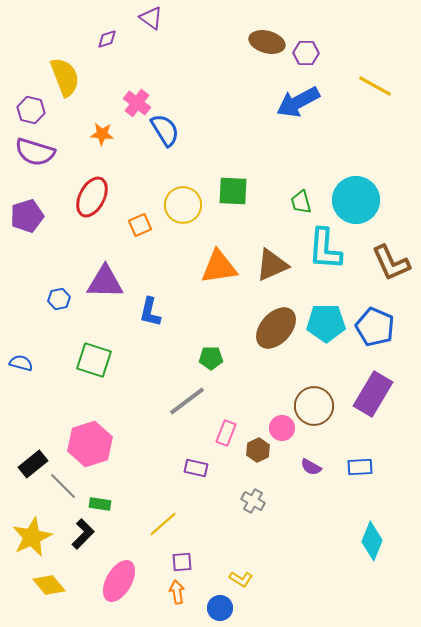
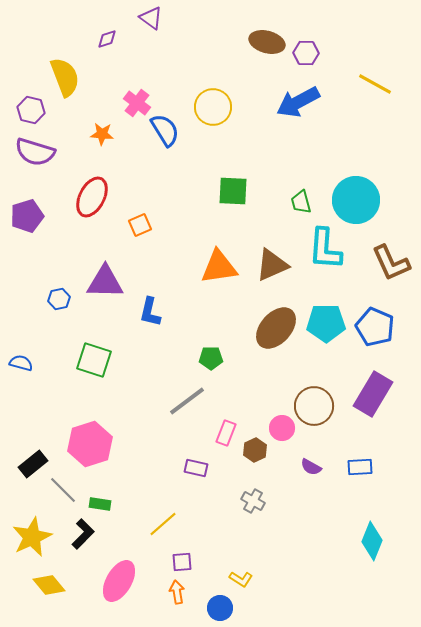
yellow line at (375, 86): moved 2 px up
yellow circle at (183, 205): moved 30 px right, 98 px up
brown hexagon at (258, 450): moved 3 px left
gray line at (63, 486): moved 4 px down
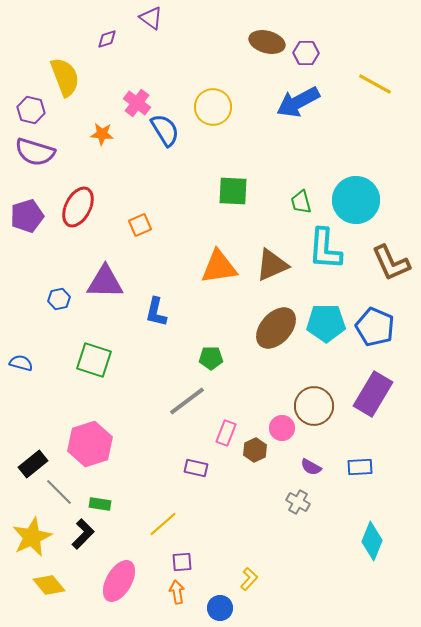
red ellipse at (92, 197): moved 14 px left, 10 px down
blue L-shape at (150, 312): moved 6 px right
gray line at (63, 490): moved 4 px left, 2 px down
gray cross at (253, 501): moved 45 px right, 1 px down
yellow L-shape at (241, 579): moved 8 px right; rotated 80 degrees counterclockwise
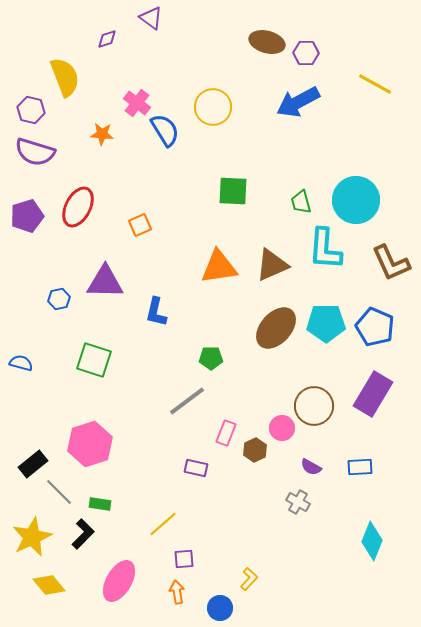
purple square at (182, 562): moved 2 px right, 3 px up
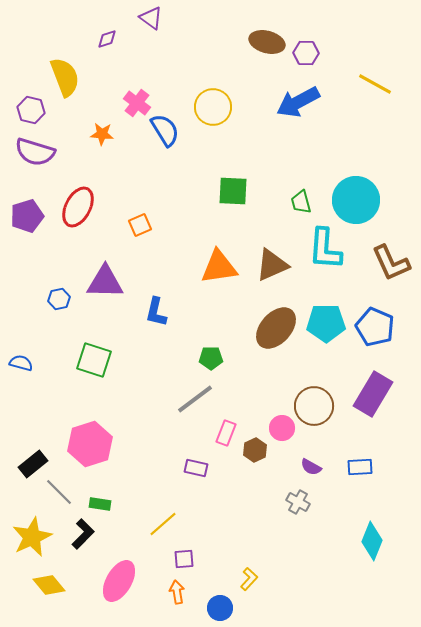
gray line at (187, 401): moved 8 px right, 2 px up
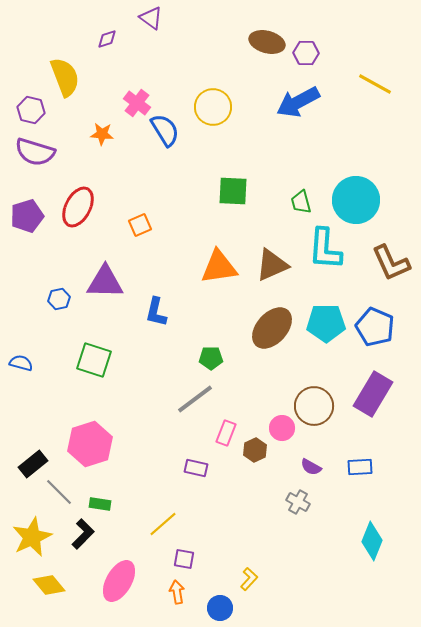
brown ellipse at (276, 328): moved 4 px left
purple square at (184, 559): rotated 15 degrees clockwise
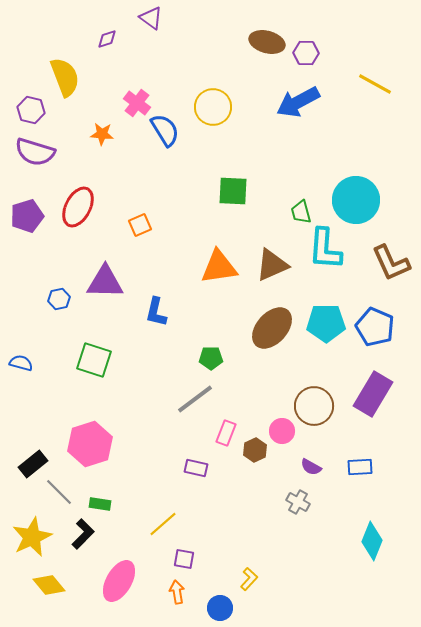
green trapezoid at (301, 202): moved 10 px down
pink circle at (282, 428): moved 3 px down
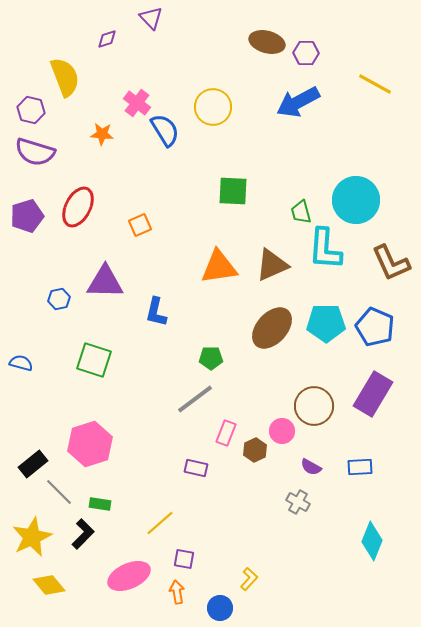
purple triangle at (151, 18): rotated 10 degrees clockwise
yellow line at (163, 524): moved 3 px left, 1 px up
pink ellipse at (119, 581): moved 10 px right, 5 px up; rotated 36 degrees clockwise
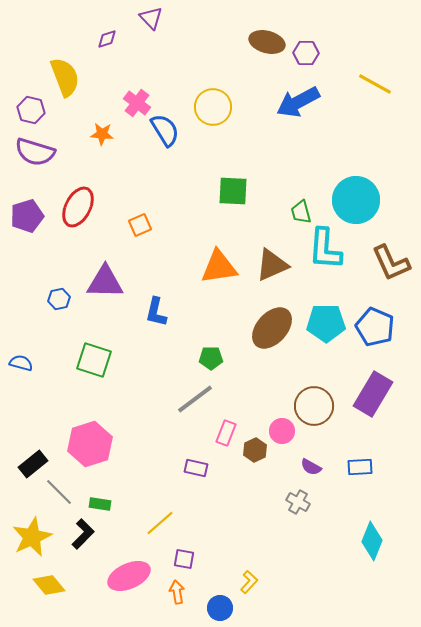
yellow L-shape at (249, 579): moved 3 px down
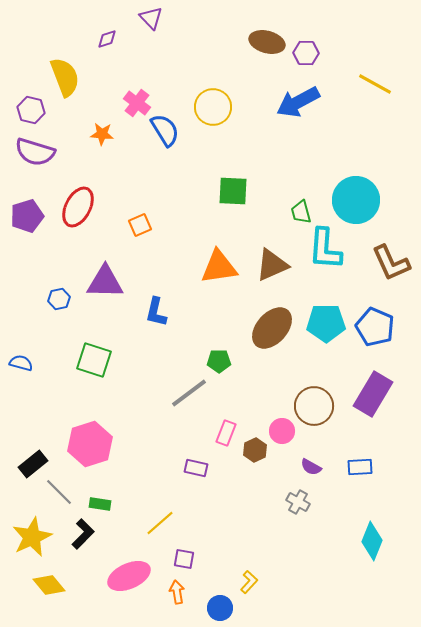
green pentagon at (211, 358): moved 8 px right, 3 px down
gray line at (195, 399): moved 6 px left, 6 px up
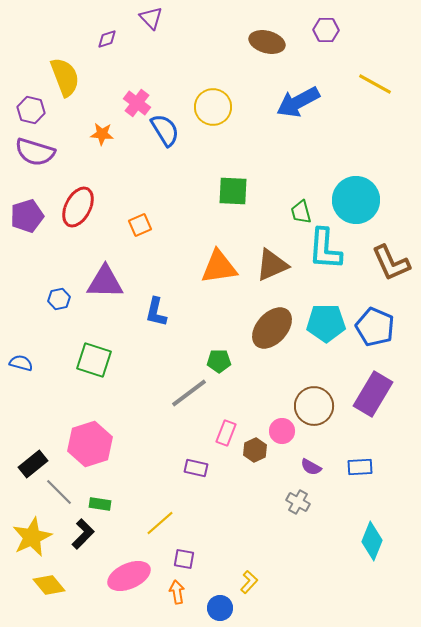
purple hexagon at (306, 53): moved 20 px right, 23 px up
